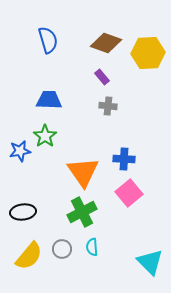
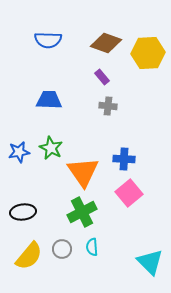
blue semicircle: rotated 108 degrees clockwise
green star: moved 6 px right, 12 px down; rotated 10 degrees counterclockwise
blue star: moved 1 px left, 1 px down
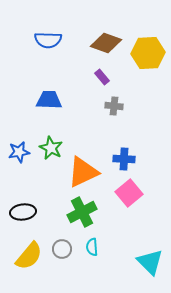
gray cross: moved 6 px right
orange triangle: rotated 40 degrees clockwise
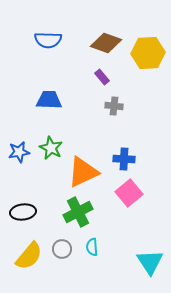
green cross: moved 4 px left
cyan triangle: rotated 12 degrees clockwise
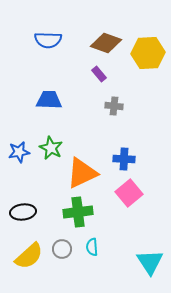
purple rectangle: moved 3 px left, 3 px up
orange triangle: moved 1 px left, 1 px down
green cross: rotated 20 degrees clockwise
yellow semicircle: rotated 8 degrees clockwise
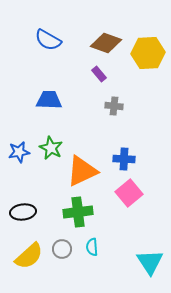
blue semicircle: rotated 28 degrees clockwise
orange triangle: moved 2 px up
